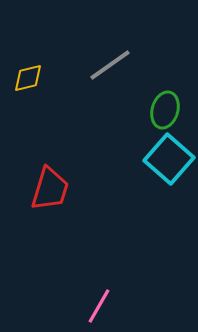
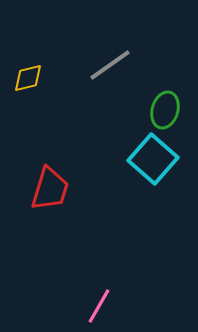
cyan square: moved 16 px left
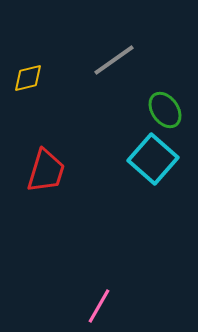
gray line: moved 4 px right, 5 px up
green ellipse: rotated 51 degrees counterclockwise
red trapezoid: moved 4 px left, 18 px up
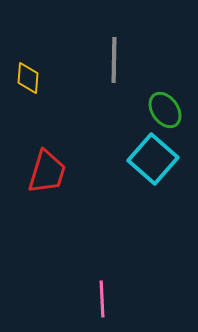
gray line: rotated 54 degrees counterclockwise
yellow diamond: rotated 72 degrees counterclockwise
red trapezoid: moved 1 px right, 1 px down
pink line: moved 3 px right, 7 px up; rotated 33 degrees counterclockwise
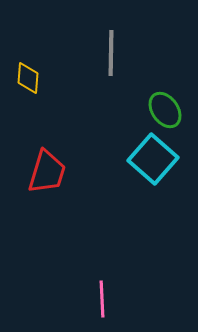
gray line: moved 3 px left, 7 px up
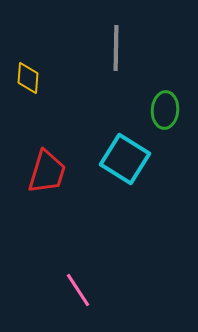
gray line: moved 5 px right, 5 px up
green ellipse: rotated 39 degrees clockwise
cyan square: moved 28 px left; rotated 9 degrees counterclockwise
pink line: moved 24 px left, 9 px up; rotated 30 degrees counterclockwise
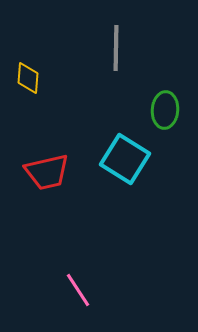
red trapezoid: rotated 60 degrees clockwise
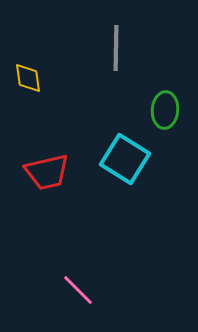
yellow diamond: rotated 12 degrees counterclockwise
pink line: rotated 12 degrees counterclockwise
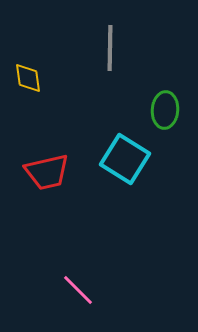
gray line: moved 6 px left
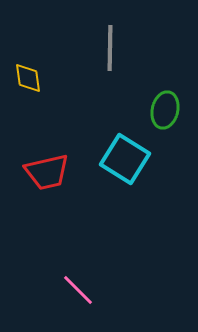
green ellipse: rotated 9 degrees clockwise
